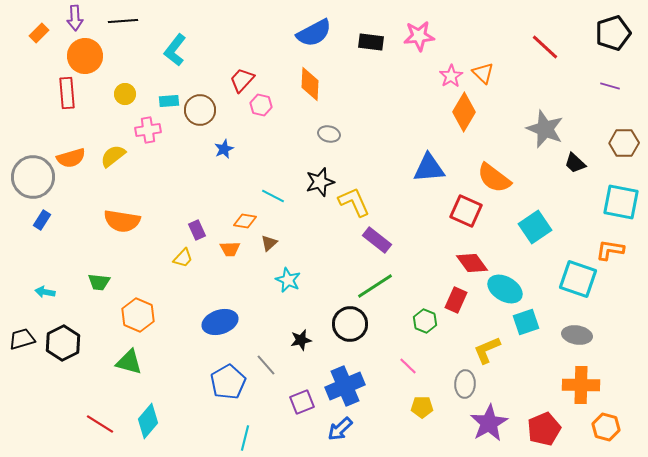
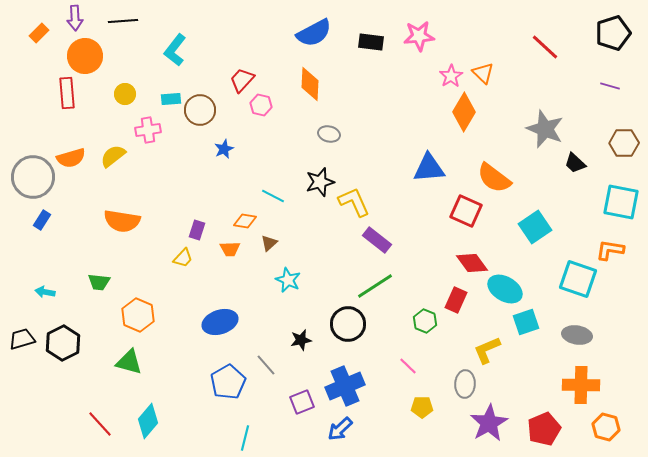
cyan rectangle at (169, 101): moved 2 px right, 2 px up
purple rectangle at (197, 230): rotated 42 degrees clockwise
black circle at (350, 324): moved 2 px left
red line at (100, 424): rotated 16 degrees clockwise
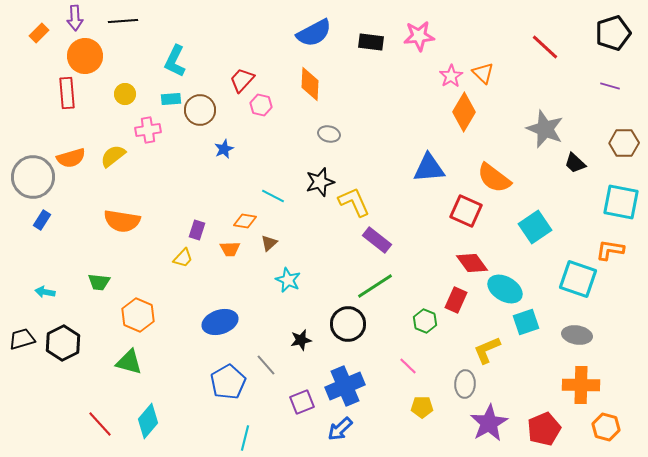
cyan L-shape at (175, 50): moved 11 px down; rotated 12 degrees counterclockwise
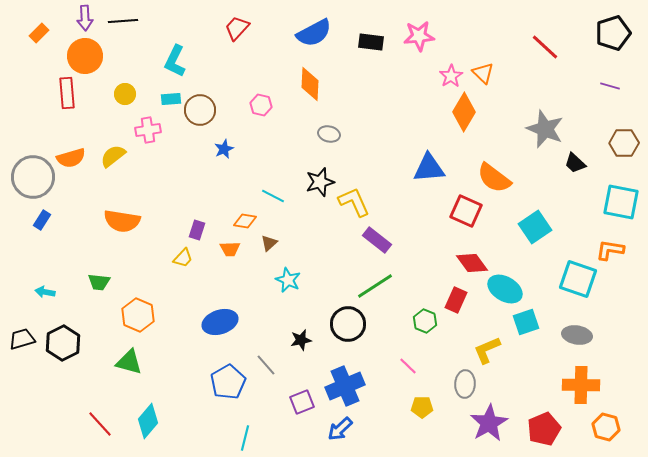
purple arrow at (75, 18): moved 10 px right
red trapezoid at (242, 80): moved 5 px left, 52 px up
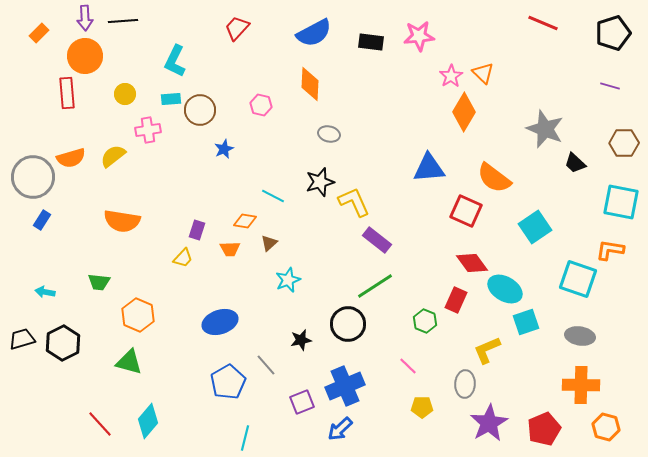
red line at (545, 47): moved 2 px left, 24 px up; rotated 20 degrees counterclockwise
cyan star at (288, 280): rotated 25 degrees clockwise
gray ellipse at (577, 335): moved 3 px right, 1 px down
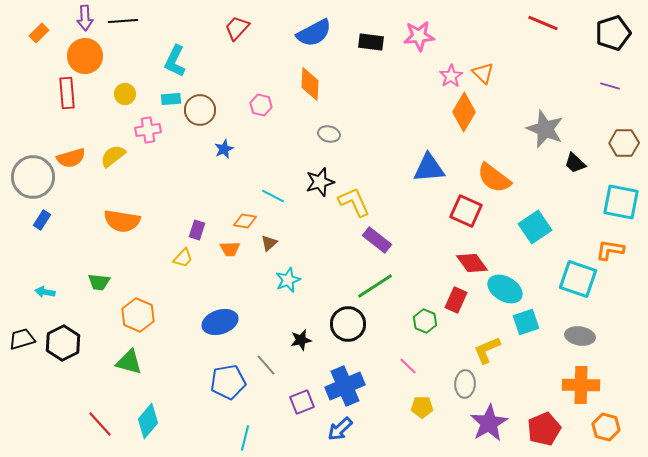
blue pentagon at (228, 382): rotated 20 degrees clockwise
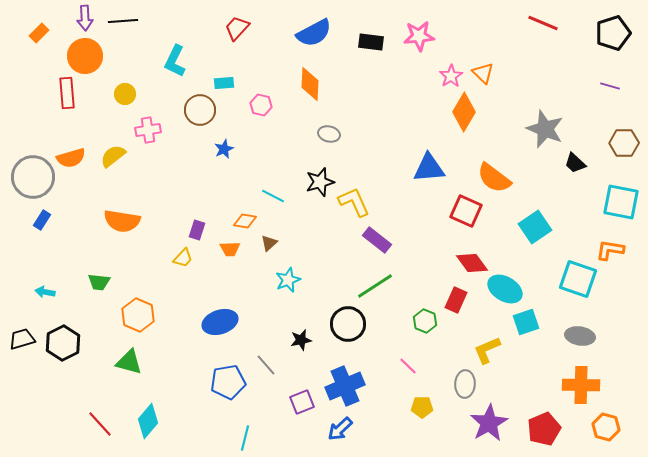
cyan rectangle at (171, 99): moved 53 px right, 16 px up
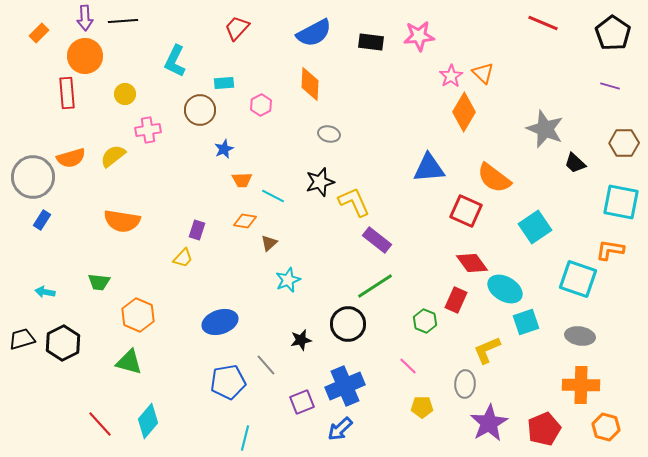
black pentagon at (613, 33): rotated 20 degrees counterclockwise
pink hexagon at (261, 105): rotated 20 degrees clockwise
orange trapezoid at (230, 249): moved 12 px right, 69 px up
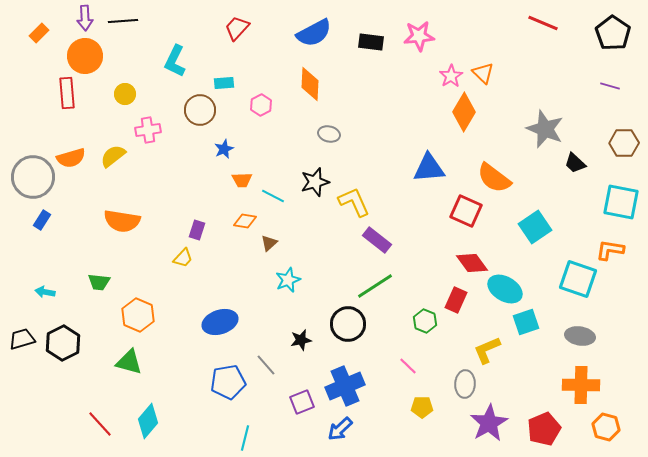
black star at (320, 182): moved 5 px left
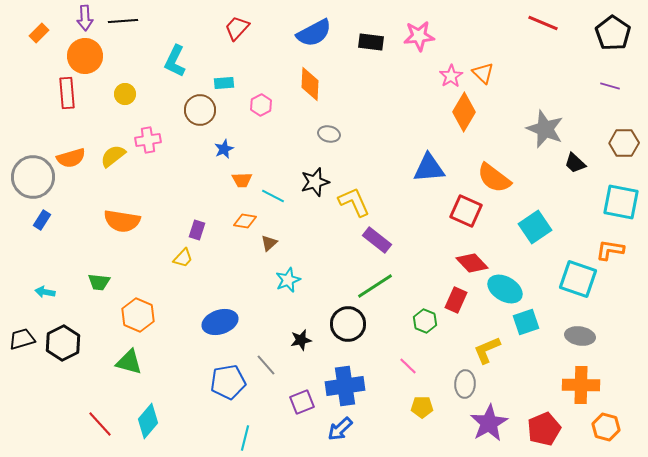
pink cross at (148, 130): moved 10 px down
red diamond at (472, 263): rotated 8 degrees counterclockwise
blue cross at (345, 386): rotated 15 degrees clockwise
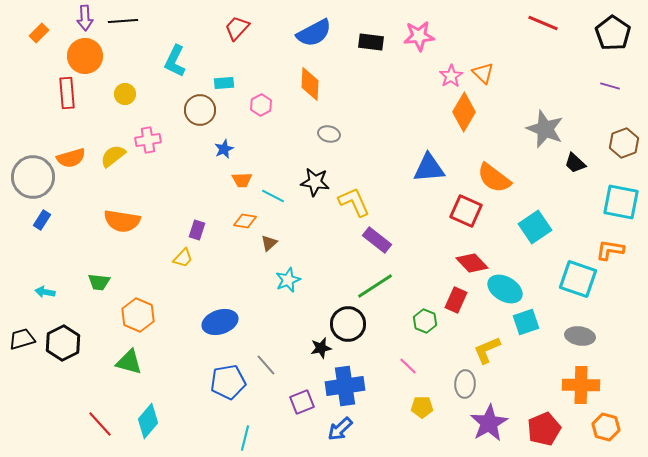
brown hexagon at (624, 143): rotated 20 degrees counterclockwise
black star at (315, 182): rotated 24 degrees clockwise
black star at (301, 340): moved 20 px right, 8 px down
